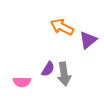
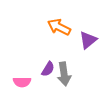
orange arrow: moved 3 px left
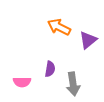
purple semicircle: moved 2 px right; rotated 21 degrees counterclockwise
gray arrow: moved 9 px right, 10 px down
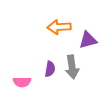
orange arrow: rotated 30 degrees counterclockwise
purple triangle: rotated 24 degrees clockwise
gray arrow: moved 1 px left, 17 px up
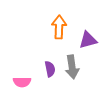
orange arrow: rotated 95 degrees clockwise
purple semicircle: rotated 21 degrees counterclockwise
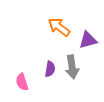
orange arrow: rotated 55 degrees counterclockwise
purple semicircle: rotated 21 degrees clockwise
pink semicircle: rotated 72 degrees clockwise
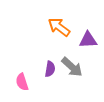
purple triangle: rotated 12 degrees clockwise
gray arrow: rotated 40 degrees counterclockwise
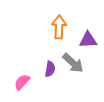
orange arrow: rotated 55 degrees clockwise
gray arrow: moved 1 px right, 4 px up
pink semicircle: rotated 60 degrees clockwise
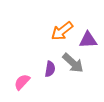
orange arrow: moved 3 px right, 4 px down; rotated 130 degrees counterclockwise
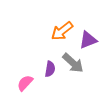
purple triangle: rotated 18 degrees counterclockwise
pink semicircle: moved 3 px right, 1 px down
